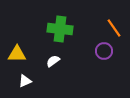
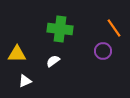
purple circle: moved 1 px left
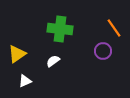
yellow triangle: rotated 36 degrees counterclockwise
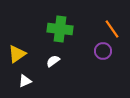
orange line: moved 2 px left, 1 px down
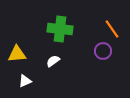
yellow triangle: rotated 30 degrees clockwise
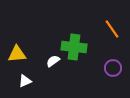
green cross: moved 14 px right, 18 px down
purple circle: moved 10 px right, 17 px down
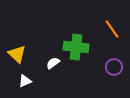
green cross: moved 2 px right
yellow triangle: rotated 48 degrees clockwise
white semicircle: moved 2 px down
purple circle: moved 1 px right, 1 px up
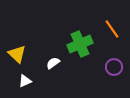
green cross: moved 4 px right, 3 px up; rotated 30 degrees counterclockwise
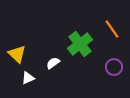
green cross: rotated 15 degrees counterclockwise
white triangle: moved 3 px right, 3 px up
